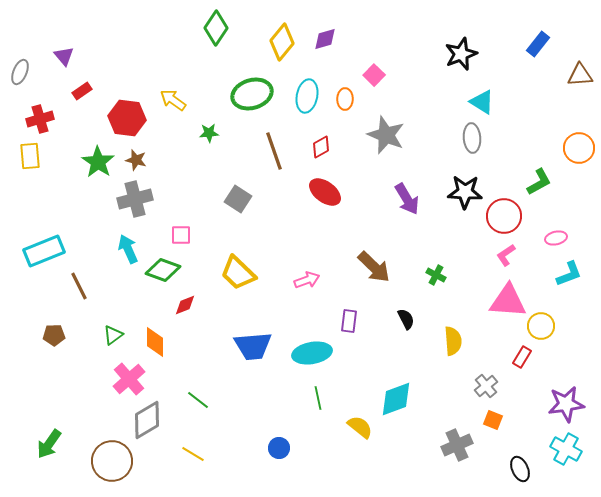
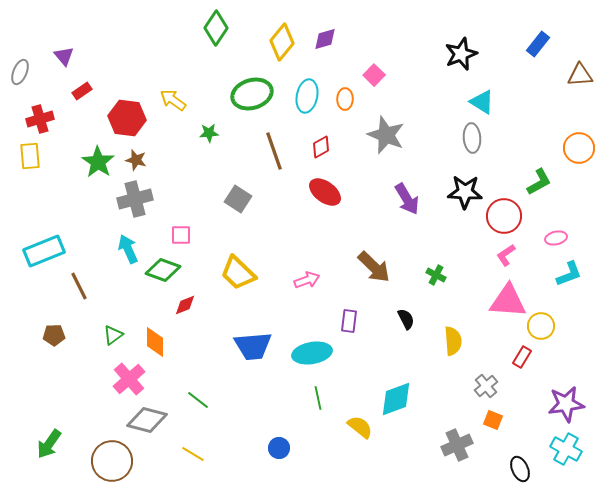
gray diamond at (147, 420): rotated 45 degrees clockwise
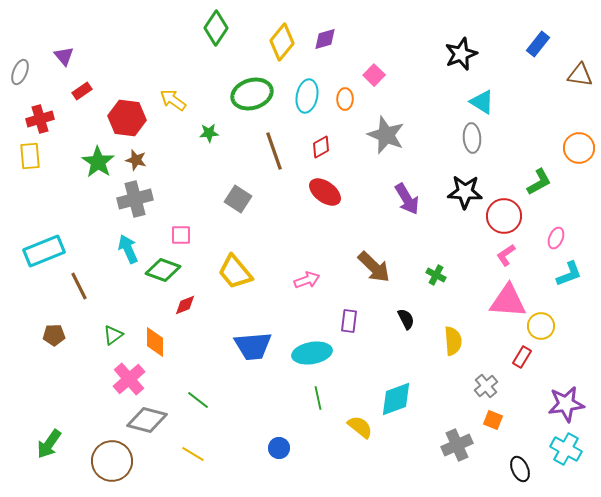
brown triangle at (580, 75): rotated 12 degrees clockwise
pink ellipse at (556, 238): rotated 55 degrees counterclockwise
yellow trapezoid at (238, 273): moved 3 px left, 1 px up; rotated 6 degrees clockwise
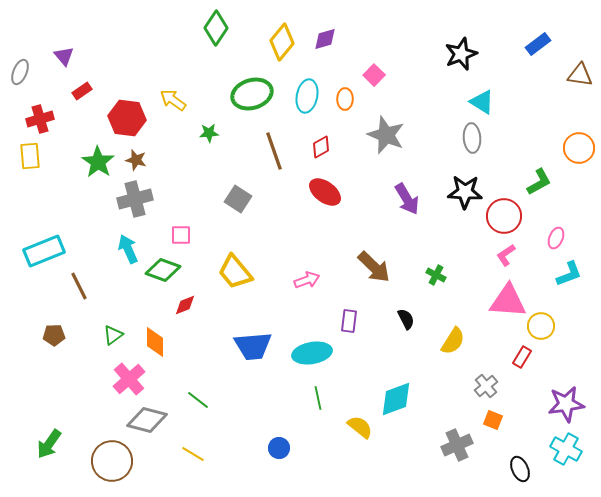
blue rectangle at (538, 44): rotated 15 degrees clockwise
yellow semicircle at (453, 341): rotated 36 degrees clockwise
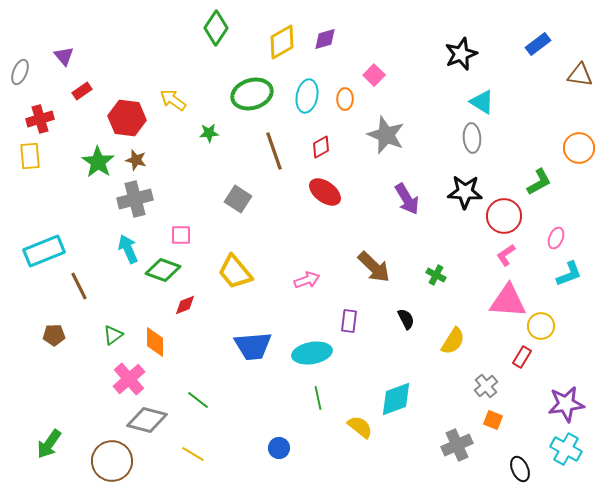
yellow diamond at (282, 42): rotated 21 degrees clockwise
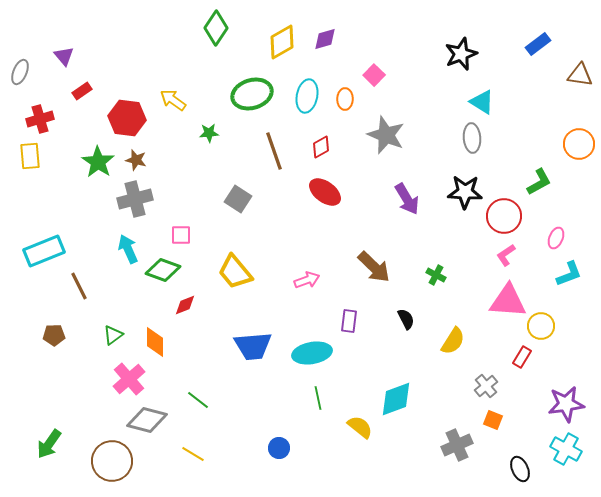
orange circle at (579, 148): moved 4 px up
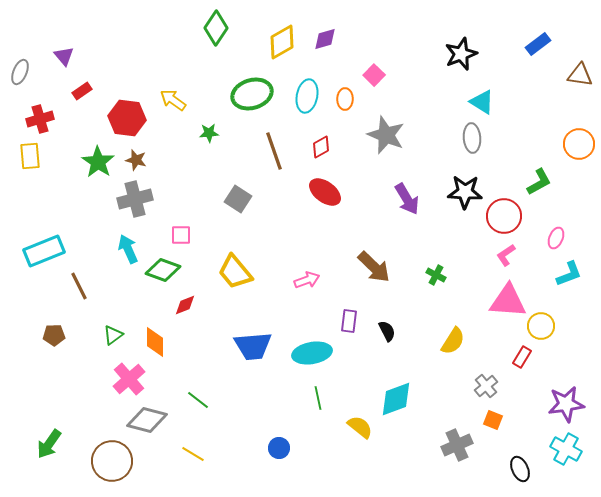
black semicircle at (406, 319): moved 19 px left, 12 px down
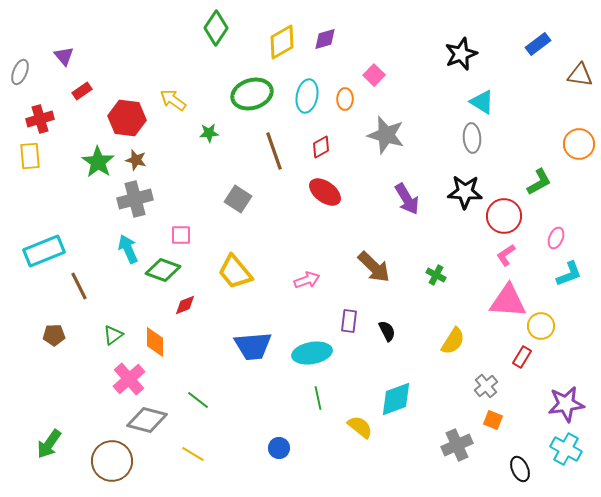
gray star at (386, 135): rotated 6 degrees counterclockwise
